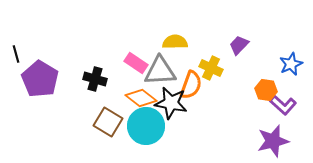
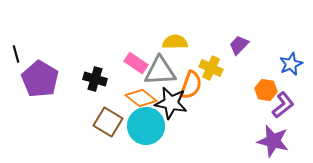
purple L-shape: rotated 80 degrees counterclockwise
purple star: rotated 28 degrees clockwise
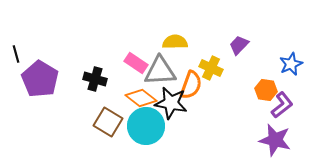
purple L-shape: moved 1 px left
purple star: moved 2 px right, 1 px up
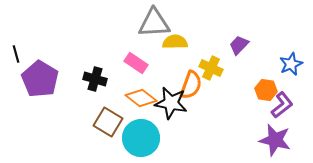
gray triangle: moved 6 px left, 48 px up
cyan circle: moved 5 px left, 12 px down
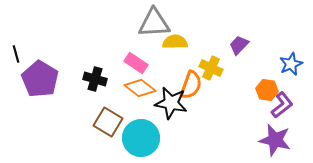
orange hexagon: moved 1 px right
orange diamond: moved 1 px left, 10 px up
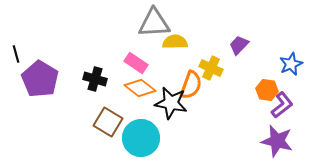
purple star: moved 2 px right, 1 px down
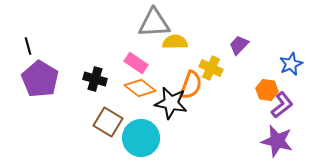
black line: moved 12 px right, 8 px up
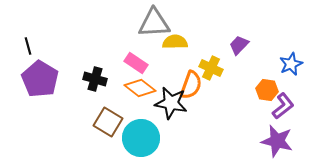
purple L-shape: moved 1 px right, 1 px down
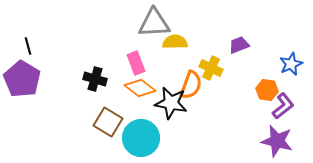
purple trapezoid: rotated 25 degrees clockwise
pink rectangle: rotated 35 degrees clockwise
purple pentagon: moved 18 px left
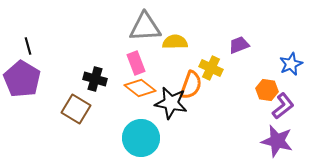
gray triangle: moved 9 px left, 4 px down
brown square: moved 32 px left, 13 px up
